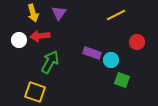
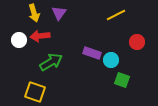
yellow arrow: moved 1 px right
green arrow: moved 1 px right; rotated 30 degrees clockwise
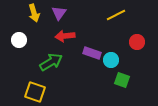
red arrow: moved 25 px right
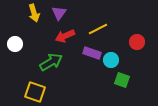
yellow line: moved 18 px left, 14 px down
red arrow: rotated 18 degrees counterclockwise
white circle: moved 4 px left, 4 px down
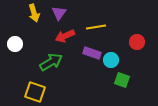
yellow line: moved 2 px left, 2 px up; rotated 18 degrees clockwise
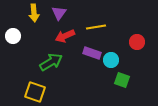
yellow arrow: rotated 12 degrees clockwise
white circle: moved 2 px left, 8 px up
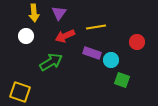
white circle: moved 13 px right
yellow square: moved 15 px left
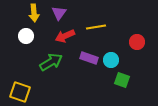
purple rectangle: moved 3 px left, 5 px down
